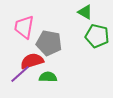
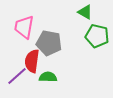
red semicircle: rotated 65 degrees counterclockwise
purple line: moved 3 px left, 2 px down
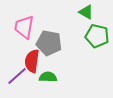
green triangle: moved 1 px right
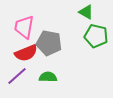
green pentagon: moved 1 px left
red semicircle: moved 6 px left, 8 px up; rotated 120 degrees counterclockwise
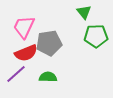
green triangle: moved 2 px left; rotated 21 degrees clockwise
pink trapezoid: rotated 15 degrees clockwise
green pentagon: rotated 15 degrees counterclockwise
gray pentagon: rotated 20 degrees counterclockwise
purple line: moved 1 px left, 2 px up
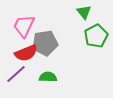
pink trapezoid: moved 1 px up
green pentagon: rotated 25 degrees counterclockwise
gray pentagon: moved 4 px left
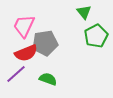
green semicircle: moved 2 px down; rotated 18 degrees clockwise
